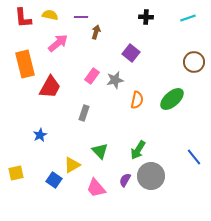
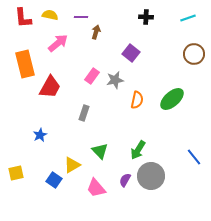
brown circle: moved 8 px up
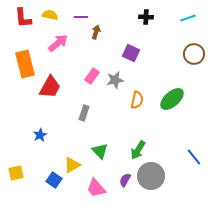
purple square: rotated 12 degrees counterclockwise
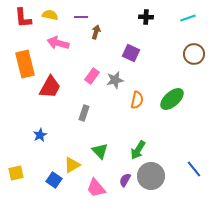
pink arrow: rotated 125 degrees counterclockwise
blue line: moved 12 px down
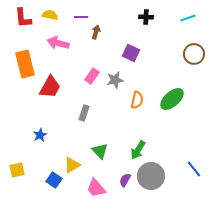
yellow square: moved 1 px right, 3 px up
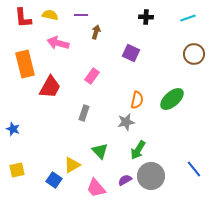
purple line: moved 2 px up
gray star: moved 11 px right, 42 px down
blue star: moved 27 px left, 6 px up; rotated 24 degrees counterclockwise
purple semicircle: rotated 32 degrees clockwise
